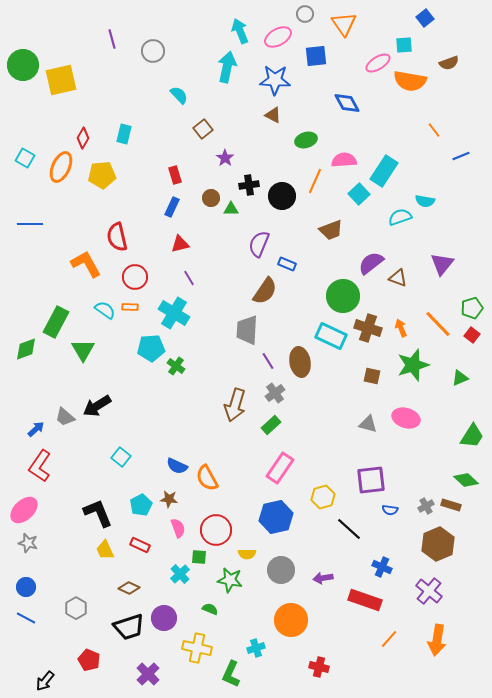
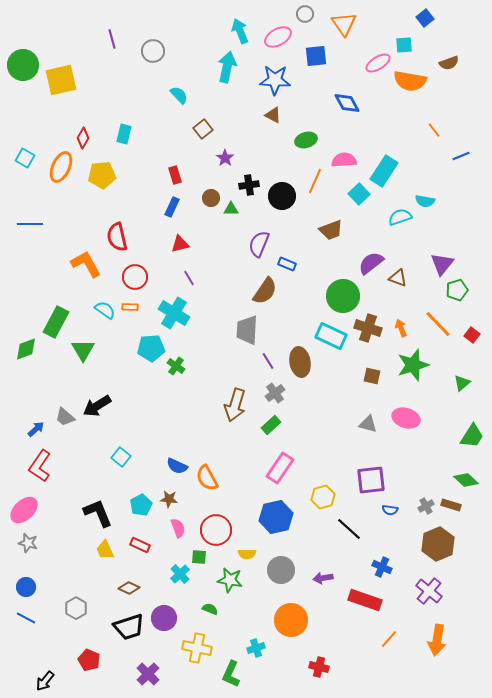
green pentagon at (472, 308): moved 15 px left, 18 px up
green triangle at (460, 378): moved 2 px right, 5 px down; rotated 18 degrees counterclockwise
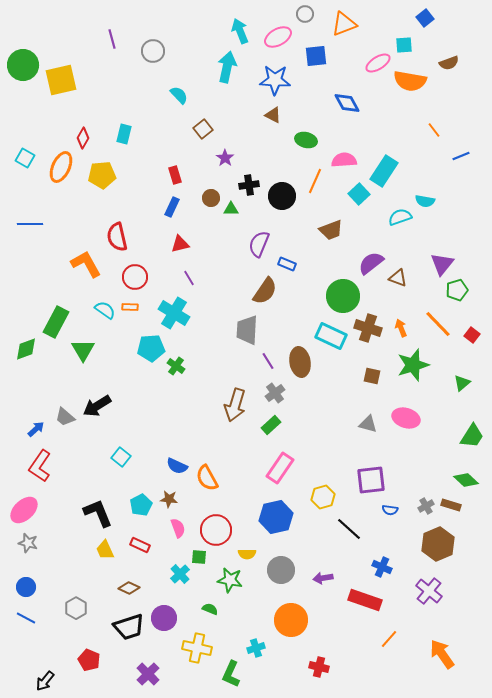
orange triangle at (344, 24): rotated 44 degrees clockwise
green ellipse at (306, 140): rotated 30 degrees clockwise
orange arrow at (437, 640): moved 5 px right, 14 px down; rotated 136 degrees clockwise
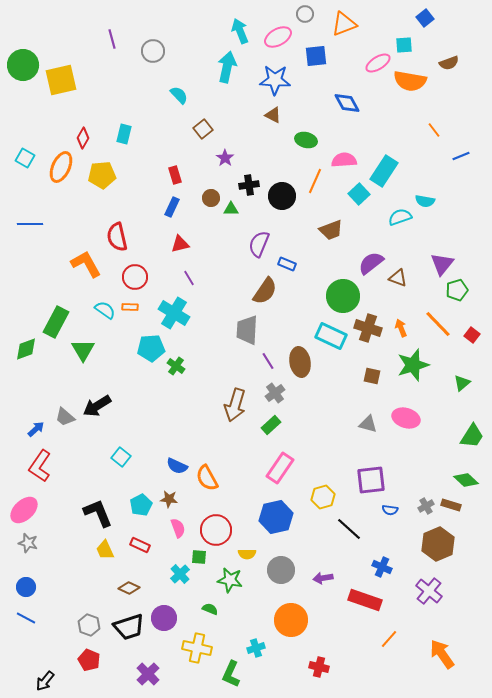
gray hexagon at (76, 608): moved 13 px right, 17 px down; rotated 10 degrees counterclockwise
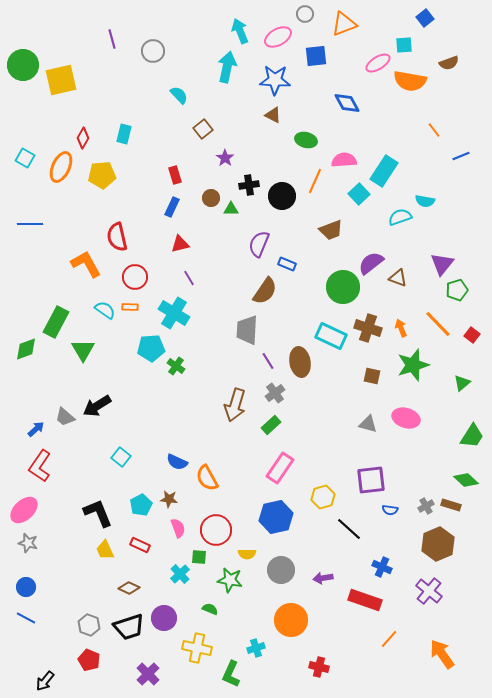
green circle at (343, 296): moved 9 px up
blue semicircle at (177, 466): moved 4 px up
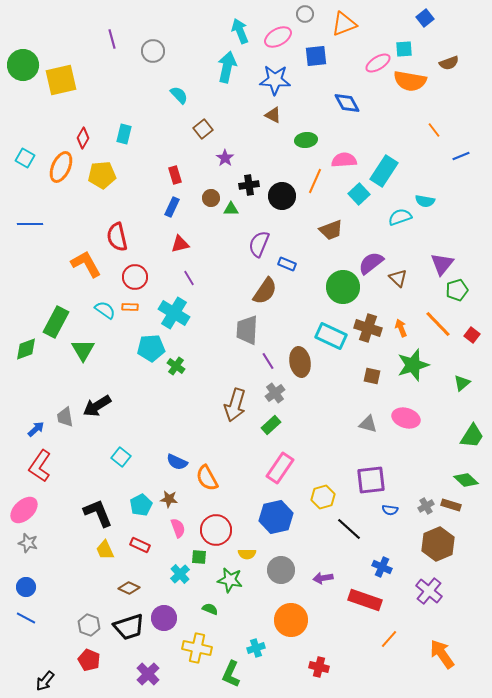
cyan square at (404, 45): moved 4 px down
green ellipse at (306, 140): rotated 20 degrees counterclockwise
brown triangle at (398, 278): rotated 24 degrees clockwise
gray trapezoid at (65, 417): rotated 40 degrees clockwise
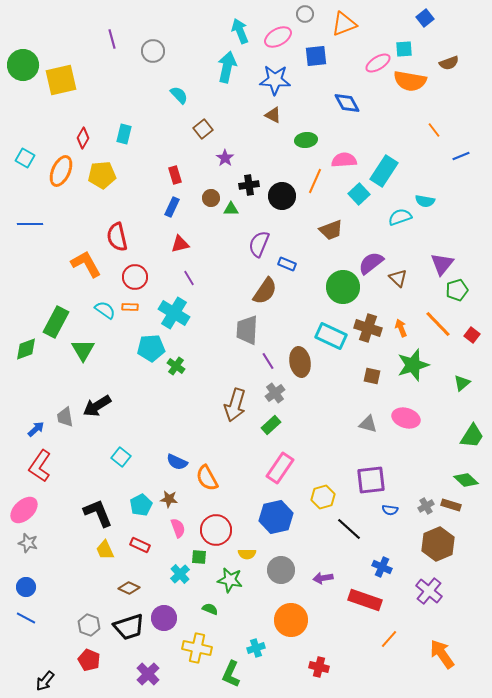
orange ellipse at (61, 167): moved 4 px down
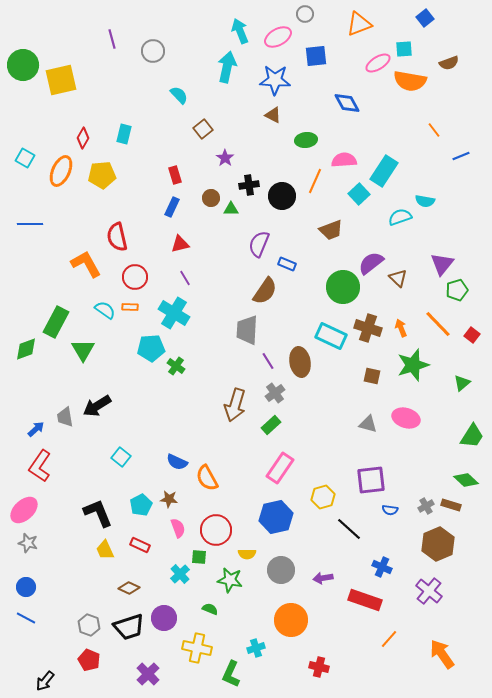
orange triangle at (344, 24): moved 15 px right
purple line at (189, 278): moved 4 px left
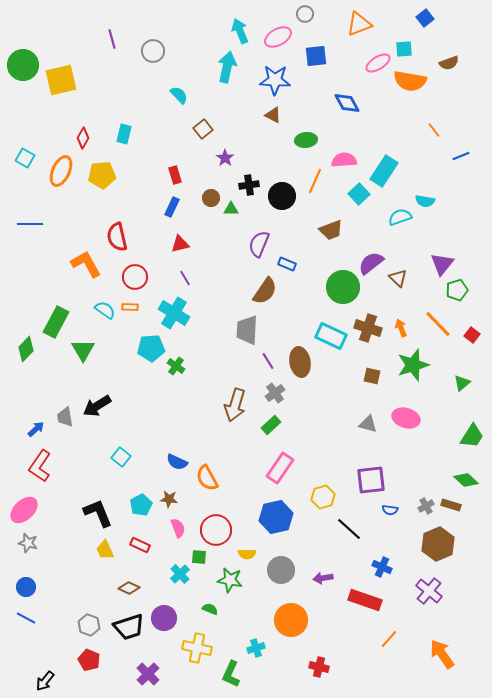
green diamond at (26, 349): rotated 25 degrees counterclockwise
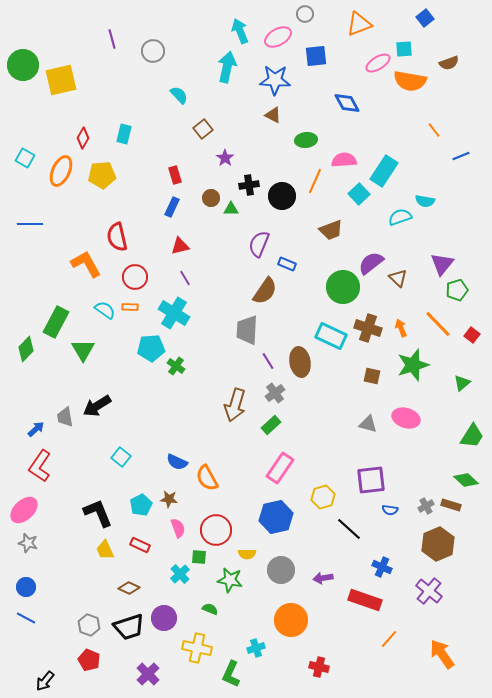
red triangle at (180, 244): moved 2 px down
